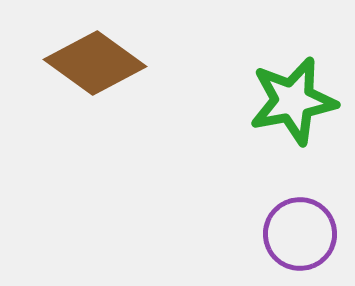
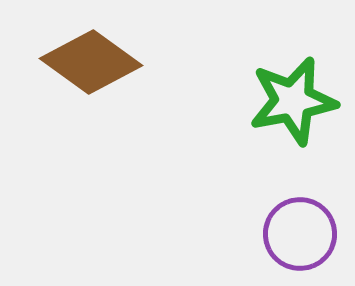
brown diamond: moved 4 px left, 1 px up
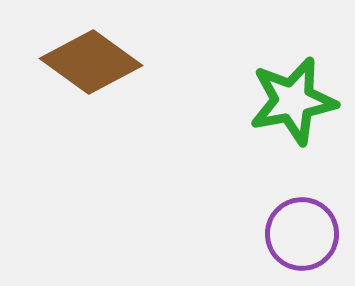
purple circle: moved 2 px right
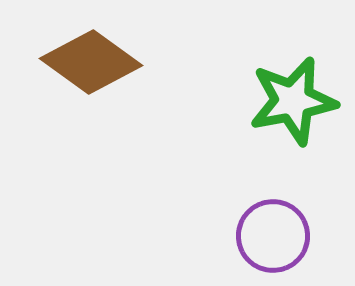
purple circle: moved 29 px left, 2 px down
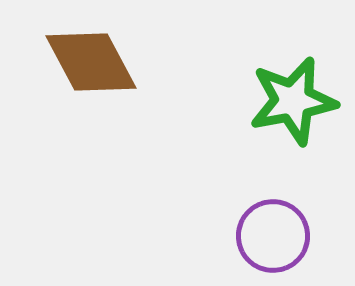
brown diamond: rotated 26 degrees clockwise
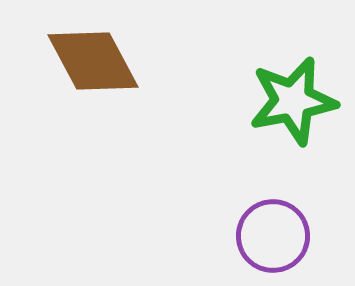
brown diamond: moved 2 px right, 1 px up
